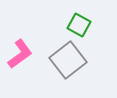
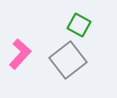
pink L-shape: rotated 12 degrees counterclockwise
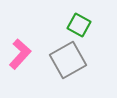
gray square: rotated 9 degrees clockwise
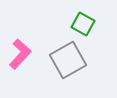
green square: moved 4 px right, 1 px up
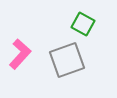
gray square: moved 1 px left; rotated 9 degrees clockwise
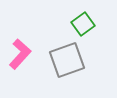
green square: rotated 25 degrees clockwise
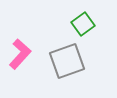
gray square: moved 1 px down
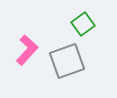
pink L-shape: moved 7 px right, 4 px up
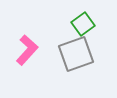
gray square: moved 9 px right, 7 px up
